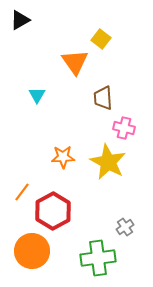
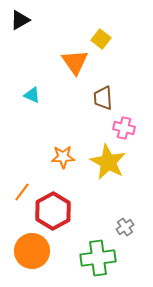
cyan triangle: moved 5 px left; rotated 36 degrees counterclockwise
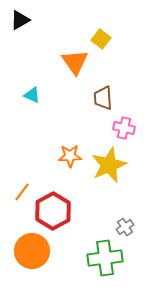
orange star: moved 7 px right, 1 px up
yellow star: moved 1 px right, 3 px down; rotated 21 degrees clockwise
green cross: moved 7 px right
